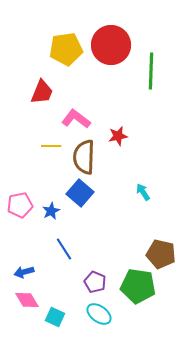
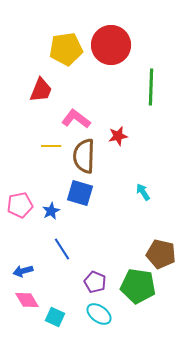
green line: moved 16 px down
red trapezoid: moved 1 px left, 2 px up
brown semicircle: moved 1 px up
blue square: rotated 24 degrees counterclockwise
blue line: moved 2 px left
blue arrow: moved 1 px left, 1 px up
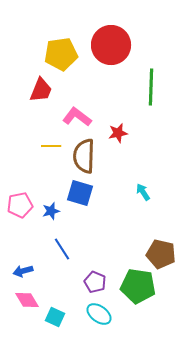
yellow pentagon: moved 5 px left, 5 px down
pink L-shape: moved 1 px right, 2 px up
red star: moved 3 px up
blue star: rotated 12 degrees clockwise
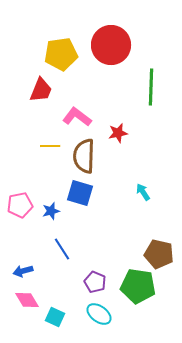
yellow line: moved 1 px left
brown pentagon: moved 2 px left
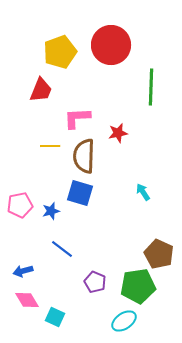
yellow pentagon: moved 1 px left, 2 px up; rotated 12 degrees counterclockwise
pink L-shape: moved 1 px down; rotated 40 degrees counterclockwise
blue line: rotated 20 degrees counterclockwise
brown pentagon: rotated 12 degrees clockwise
green pentagon: rotated 16 degrees counterclockwise
cyan ellipse: moved 25 px right, 7 px down; rotated 70 degrees counterclockwise
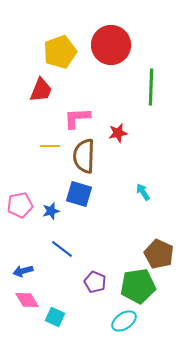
blue square: moved 1 px left, 1 px down
